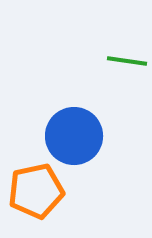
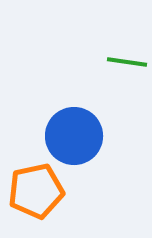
green line: moved 1 px down
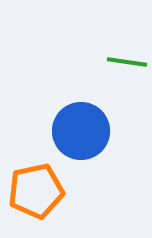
blue circle: moved 7 px right, 5 px up
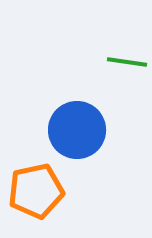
blue circle: moved 4 px left, 1 px up
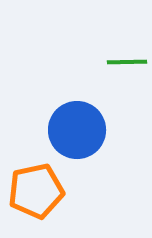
green line: rotated 9 degrees counterclockwise
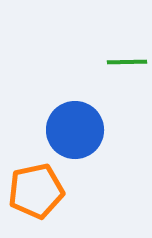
blue circle: moved 2 px left
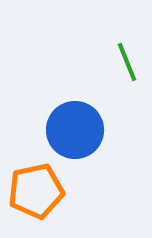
green line: rotated 69 degrees clockwise
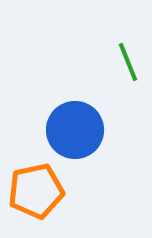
green line: moved 1 px right
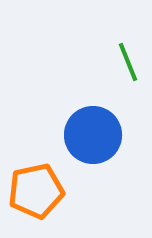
blue circle: moved 18 px right, 5 px down
